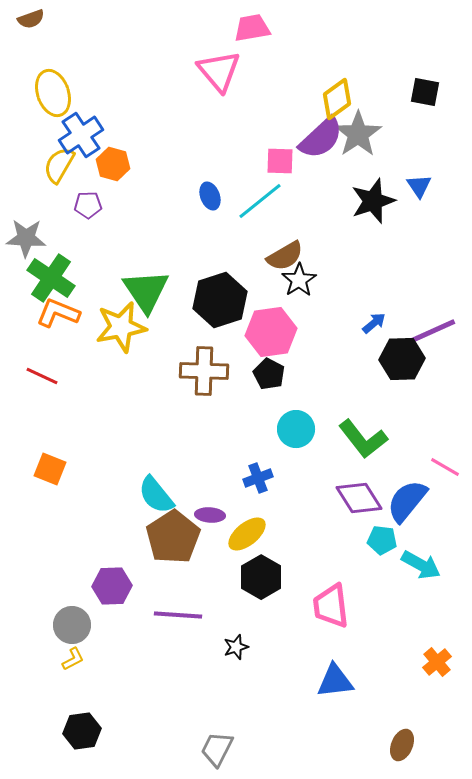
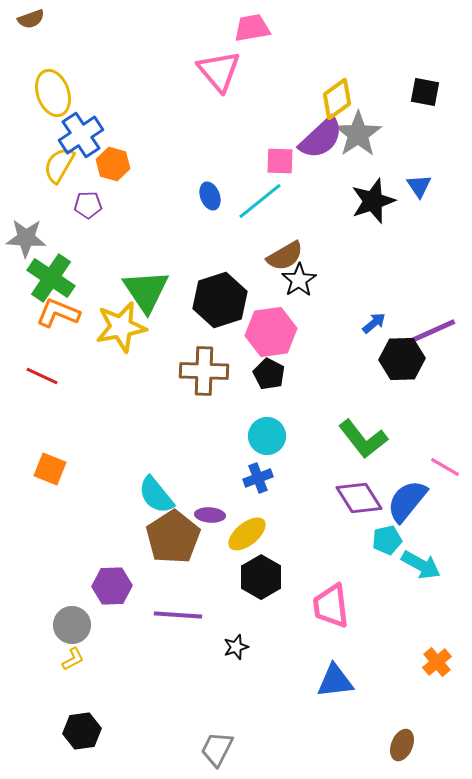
cyan circle at (296, 429): moved 29 px left, 7 px down
cyan pentagon at (382, 540): moved 5 px right; rotated 20 degrees counterclockwise
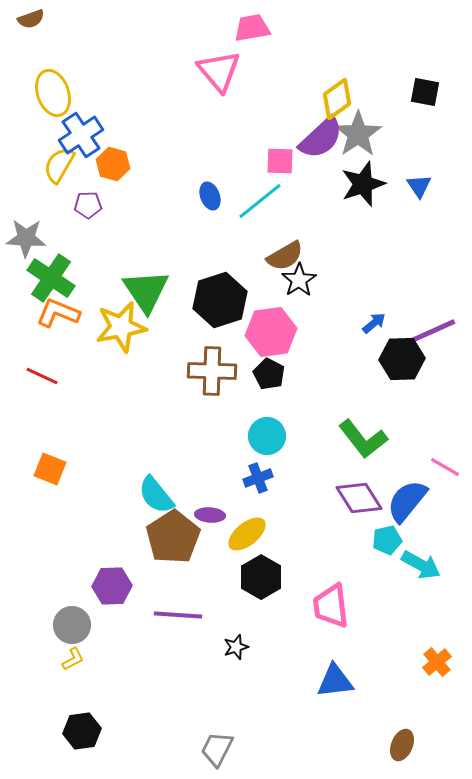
black star at (373, 201): moved 10 px left, 17 px up
brown cross at (204, 371): moved 8 px right
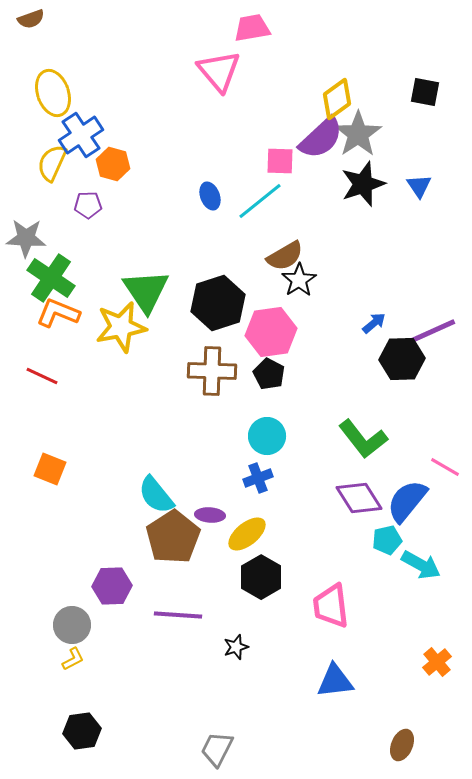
yellow semicircle at (59, 165): moved 7 px left, 2 px up; rotated 6 degrees counterclockwise
black hexagon at (220, 300): moved 2 px left, 3 px down
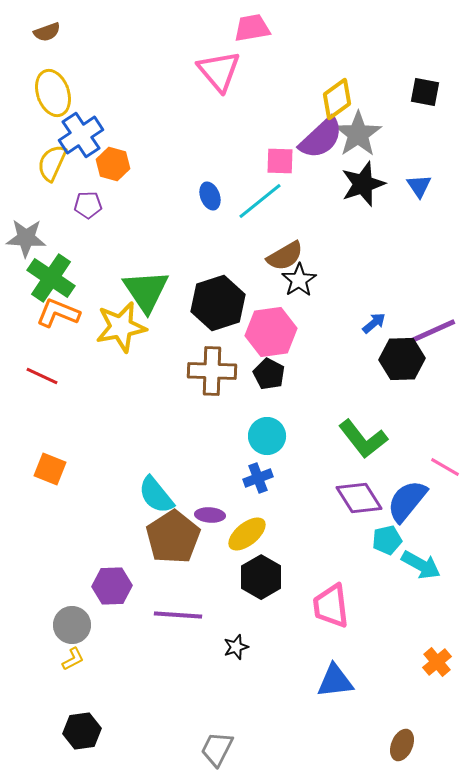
brown semicircle at (31, 19): moved 16 px right, 13 px down
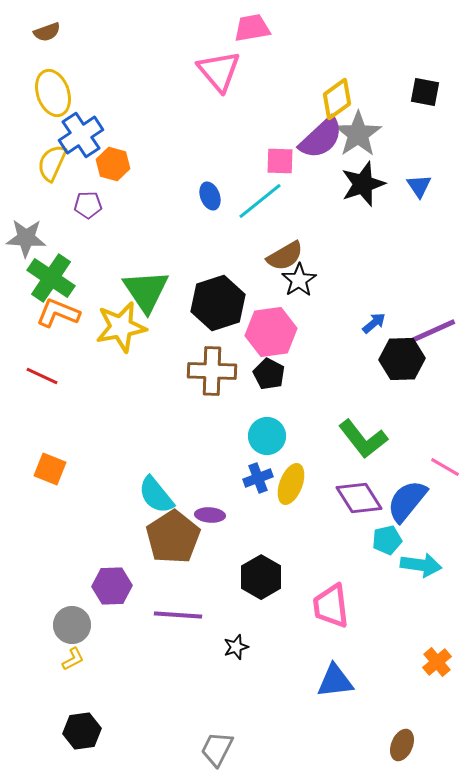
yellow ellipse at (247, 534): moved 44 px right, 50 px up; rotated 30 degrees counterclockwise
cyan arrow at (421, 565): rotated 21 degrees counterclockwise
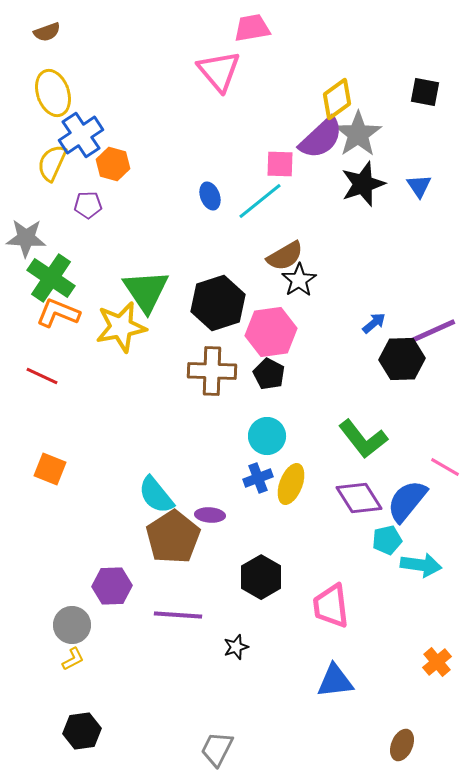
pink square at (280, 161): moved 3 px down
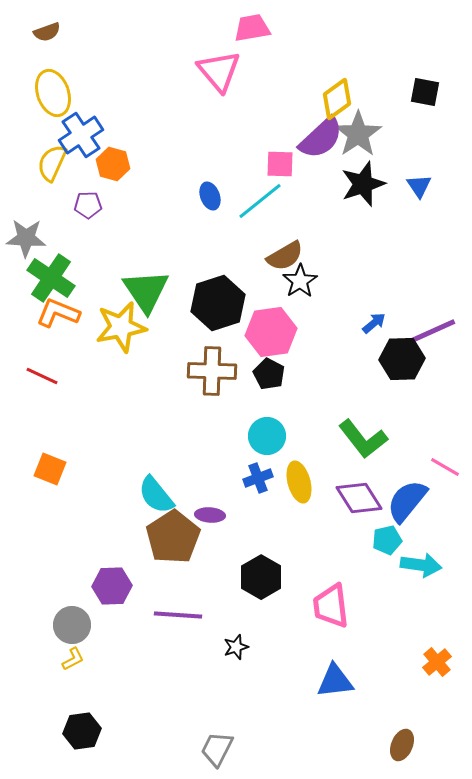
black star at (299, 280): moved 1 px right, 1 px down
yellow ellipse at (291, 484): moved 8 px right, 2 px up; rotated 36 degrees counterclockwise
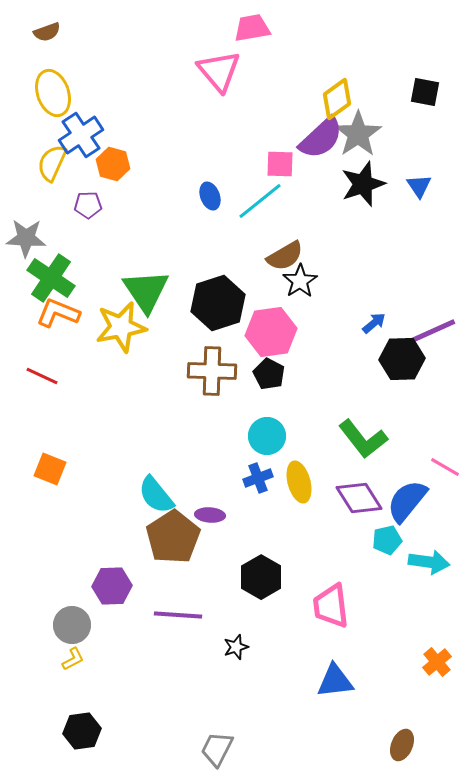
cyan arrow at (421, 565): moved 8 px right, 3 px up
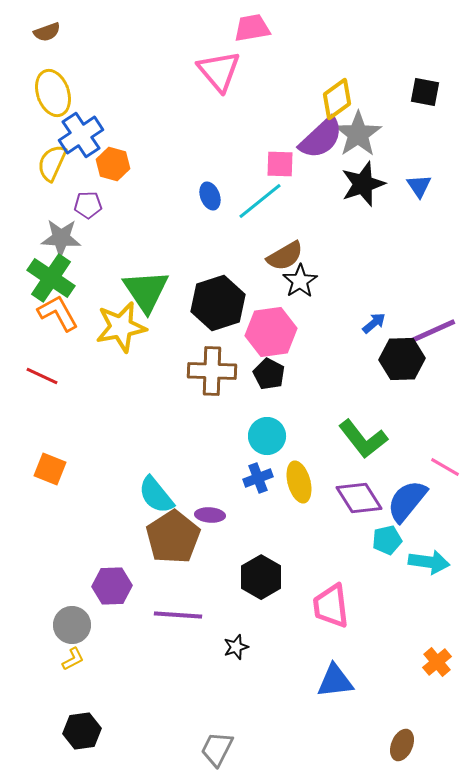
gray star at (26, 238): moved 35 px right
orange L-shape at (58, 313): rotated 39 degrees clockwise
